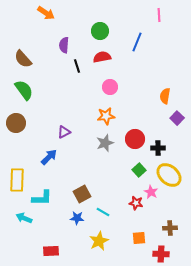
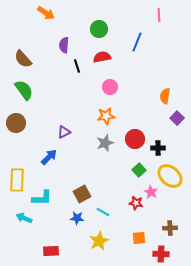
green circle: moved 1 px left, 2 px up
yellow ellipse: moved 1 px right, 1 px down
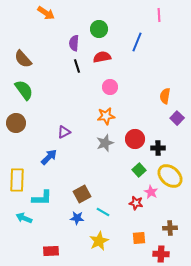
purple semicircle: moved 10 px right, 2 px up
